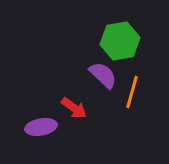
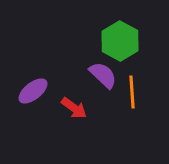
green hexagon: rotated 21 degrees counterclockwise
orange line: rotated 20 degrees counterclockwise
purple ellipse: moved 8 px left, 36 px up; rotated 28 degrees counterclockwise
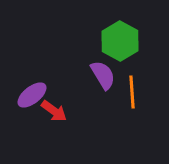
purple semicircle: rotated 16 degrees clockwise
purple ellipse: moved 1 px left, 4 px down
red arrow: moved 20 px left, 3 px down
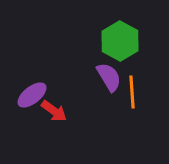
purple semicircle: moved 6 px right, 2 px down
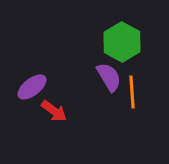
green hexagon: moved 2 px right, 1 px down
purple ellipse: moved 8 px up
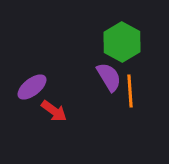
orange line: moved 2 px left, 1 px up
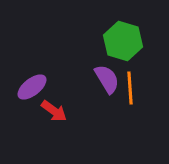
green hexagon: moved 1 px right, 1 px up; rotated 12 degrees counterclockwise
purple semicircle: moved 2 px left, 2 px down
orange line: moved 3 px up
